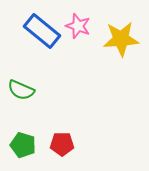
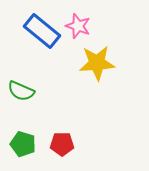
yellow star: moved 24 px left, 24 px down
green semicircle: moved 1 px down
green pentagon: moved 1 px up
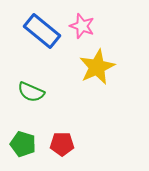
pink star: moved 4 px right
yellow star: moved 4 px down; rotated 21 degrees counterclockwise
green semicircle: moved 10 px right, 1 px down
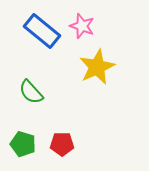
green semicircle: rotated 24 degrees clockwise
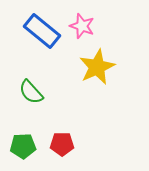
green pentagon: moved 2 px down; rotated 20 degrees counterclockwise
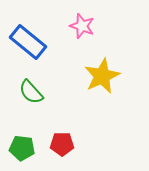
blue rectangle: moved 14 px left, 11 px down
yellow star: moved 5 px right, 9 px down
green pentagon: moved 1 px left, 2 px down; rotated 10 degrees clockwise
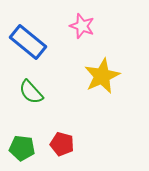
red pentagon: rotated 15 degrees clockwise
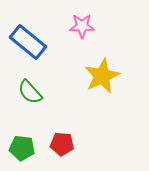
pink star: rotated 20 degrees counterclockwise
green semicircle: moved 1 px left
red pentagon: rotated 10 degrees counterclockwise
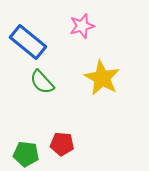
pink star: rotated 15 degrees counterclockwise
yellow star: moved 2 px down; rotated 18 degrees counterclockwise
green semicircle: moved 12 px right, 10 px up
green pentagon: moved 4 px right, 6 px down
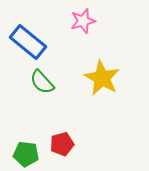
pink star: moved 1 px right, 5 px up
red pentagon: rotated 20 degrees counterclockwise
